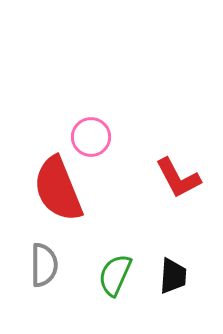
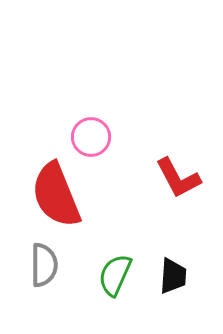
red semicircle: moved 2 px left, 6 px down
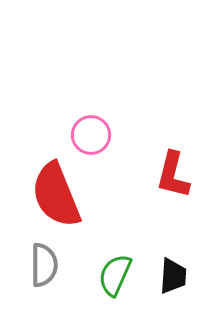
pink circle: moved 2 px up
red L-shape: moved 5 px left, 3 px up; rotated 42 degrees clockwise
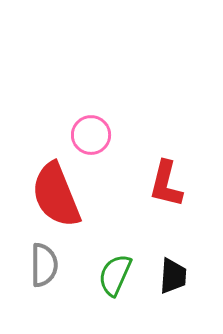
red L-shape: moved 7 px left, 9 px down
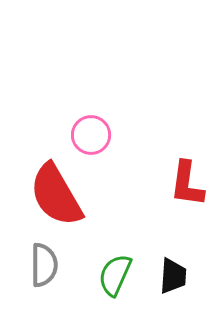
red L-shape: moved 21 px right; rotated 6 degrees counterclockwise
red semicircle: rotated 8 degrees counterclockwise
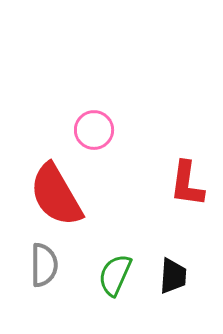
pink circle: moved 3 px right, 5 px up
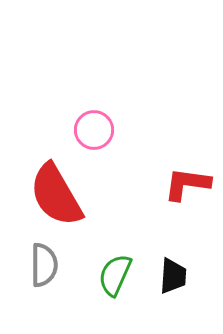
red L-shape: rotated 90 degrees clockwise
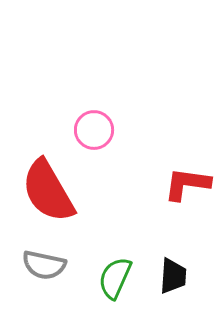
red semicircle: moved 8 px left, 4 px up
gray semicircle: rotated 102 degrees clockwise
green semicircle: moved 3 px down
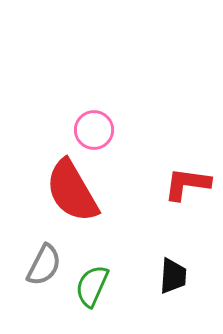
red semicircle: moved 24 px right
gray semicircle: rotated 75 degrees counterclockwise
green semicircle: moved 23 px left, 8 px down
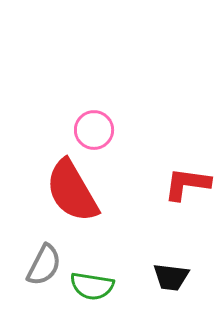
black trapezoid: moved 2 px left, 1 px down; rotated 93 degrees clockwise
green semicircle: rotated 105 degrees counterclockwise
